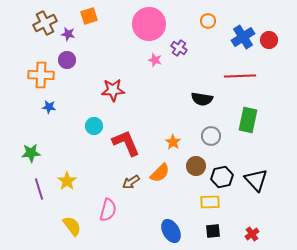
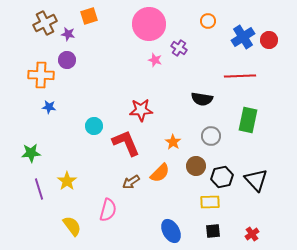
red star: moved 28 px right, 20 px down
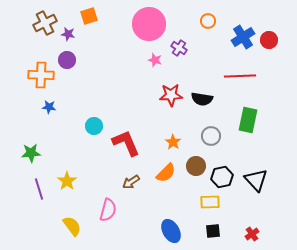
red star: moved 30 px right, 15 px up
orange semicircle: moved 6 px right
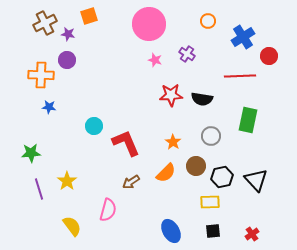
red circle: moved 16 px down
purple cross: moved 8 px right, 6 px down
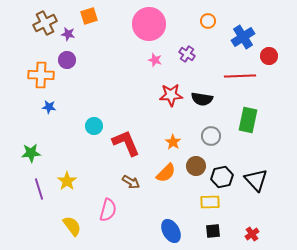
brown arrow: rotated 114 degrees counterclockwise
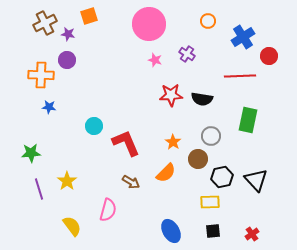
brown circle: moved 2 px right, 7 px up
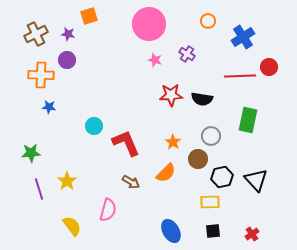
brown cross: moved 9 px left, 11 px down
red circle: moved 11 px down
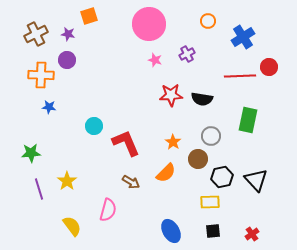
purple cross: rotated 28 degrees clockwise
